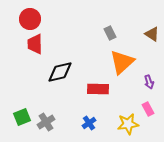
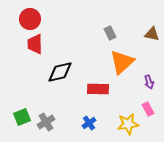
brown triangle: rotated 21 degrees counterclockwise
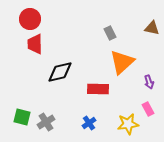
brown triangle: moved 6 px up
green square: rotated 36 degrees clockwise
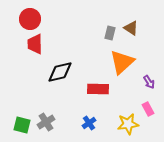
brown triangle: moved 21 px left; rotated 21 degrees clockwise
gray rectangle: rotated 40 degrees clockwise
purple arrow: rotated 16 degrees counterclockwise
green square: moved 8 px down
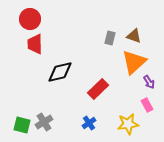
brown triangle: moved 3 px right, 8 px down; rotated 14 degrees counterclockwise
gray rectangle: moved 5 px down
orange triangle: moved 12 px right
red rectangle: rotated 45 degrees counterclockwise
pink rectangle: moved 1 px left, 4 px up
gray cross: moved 2 px left
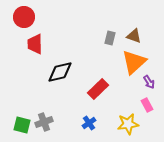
red circle: moved 6 px left, 2 px up
gray cross: rotated 12 degrees clockwise
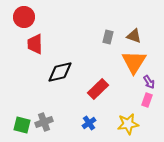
gray rectangle: moved 2 px left, 1 px up
orange triangle: rotated 16 degrees counterclockwise
pink rectangle: moved 5 px up; rotated 48 degrees clockwise
